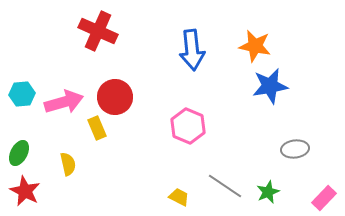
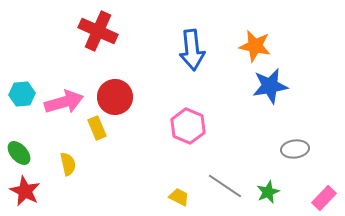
green ellipse: rotated 70 degrees counterclockwise
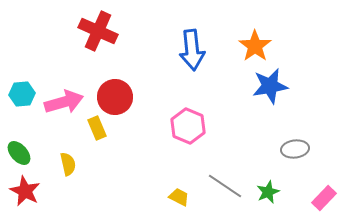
orange star: rotated 24 degrees clockwise
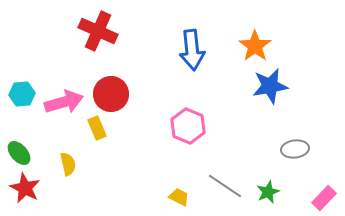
red circle: moved 4 px left, 3 px up
red star: moved 3 px up
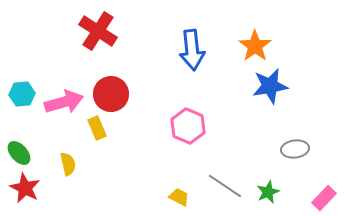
red cross: rotated 9 degrees clockwise
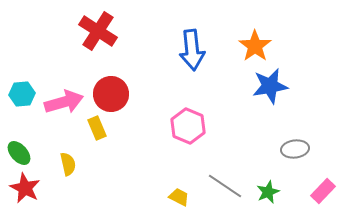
pink rectangle: moved 1 px left, 7 px up
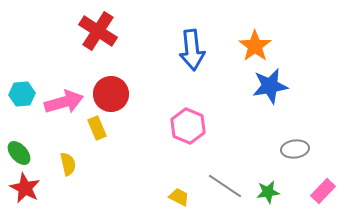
green star: rotated 15 degrees clockwise
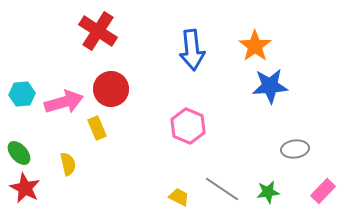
blue star: rotated 6 degrees clockwise
red circle: moved 5 px up
gray line: moved 3 px left, 3 px down
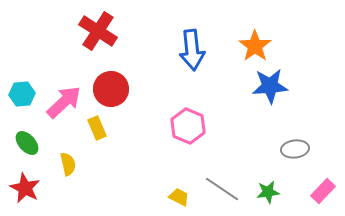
pink arrow: rotated 27 degrees counterclockwise
green ellipse: moved 8 px right, 10 px up
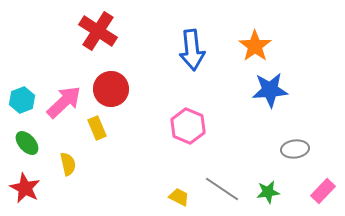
blue star: moved 4 px down
cyan hexagon: moved 6 px down; rotated 15 degrees counterclockwise
